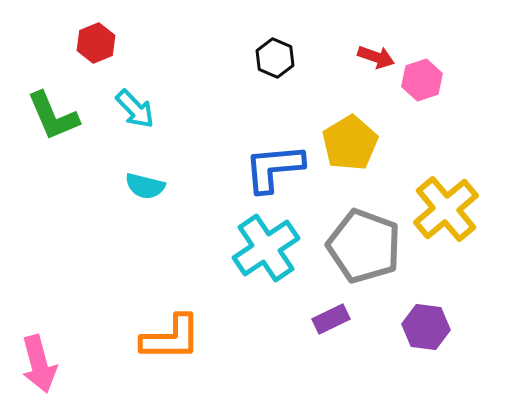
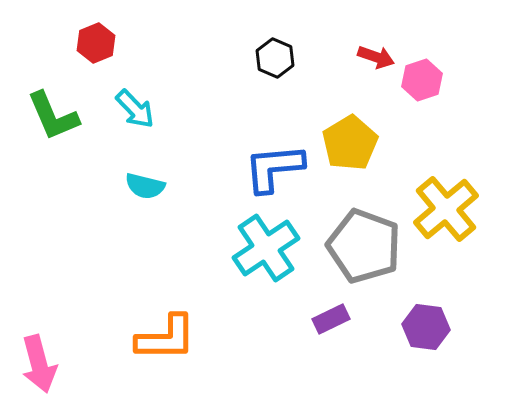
orange L-shape: moved 5 px left
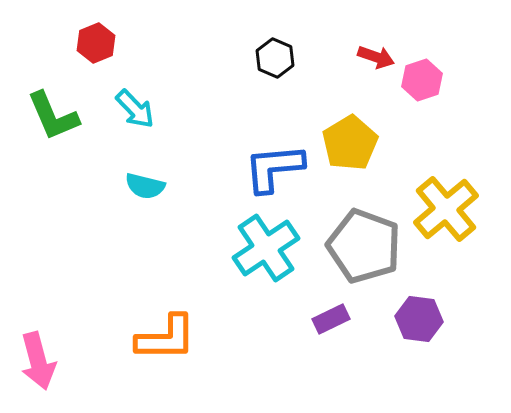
purple hexagon: moved 7 px left, 8 px up
pink arrow: moved 1 px left, 3 px up
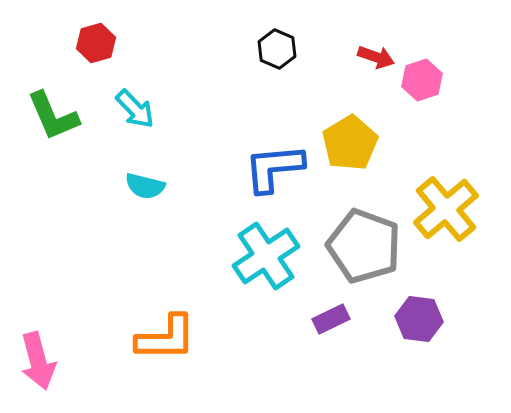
red hexagon: rotated 6 degrees clockwise
black hexagon: moved 2 px right, 9 px up
cyan cross: moved 8 px down
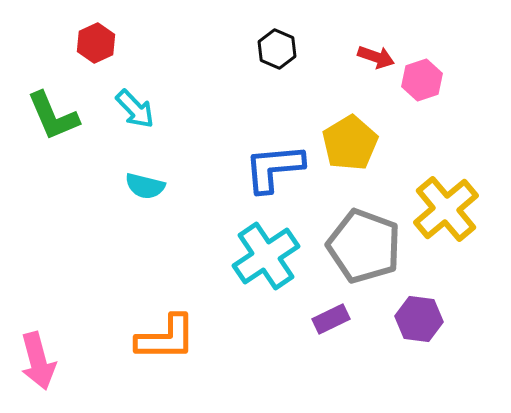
red hexagon: rotated 9 degrees counterclockwise
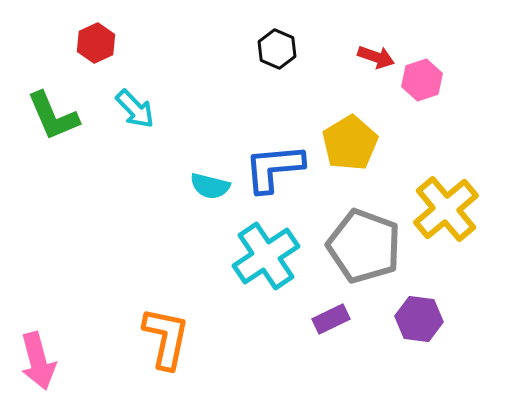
cyan semicircle: moved 65 px right
orange L-shape: rotated 78 degrees counterclockwise
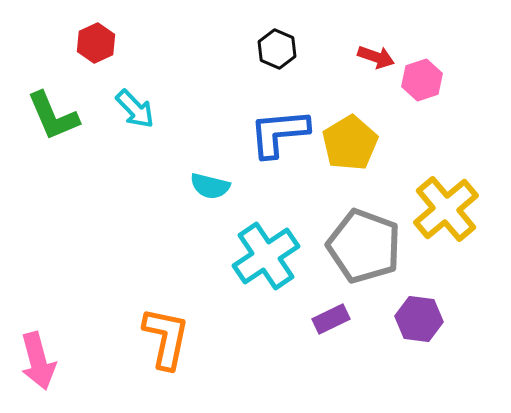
blue L-shape: moved 5 px right, 35 px up
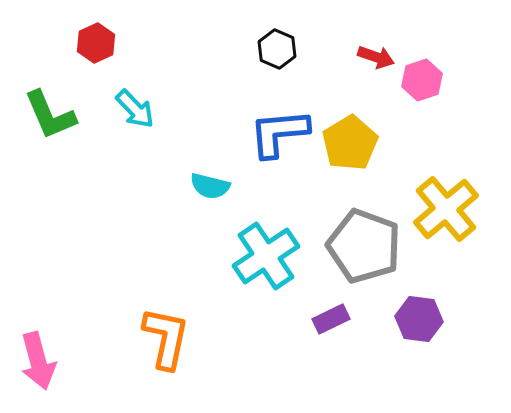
green L-shape: moved 3 px left, 1 px up
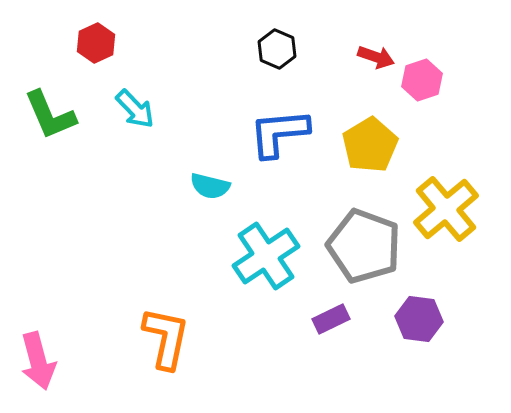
yellow pentagon: moved 20 px right, 2 px down
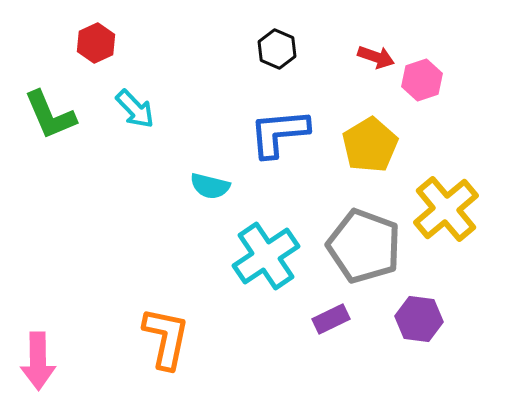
pink arrow: rotated 14 degrees clockwise
